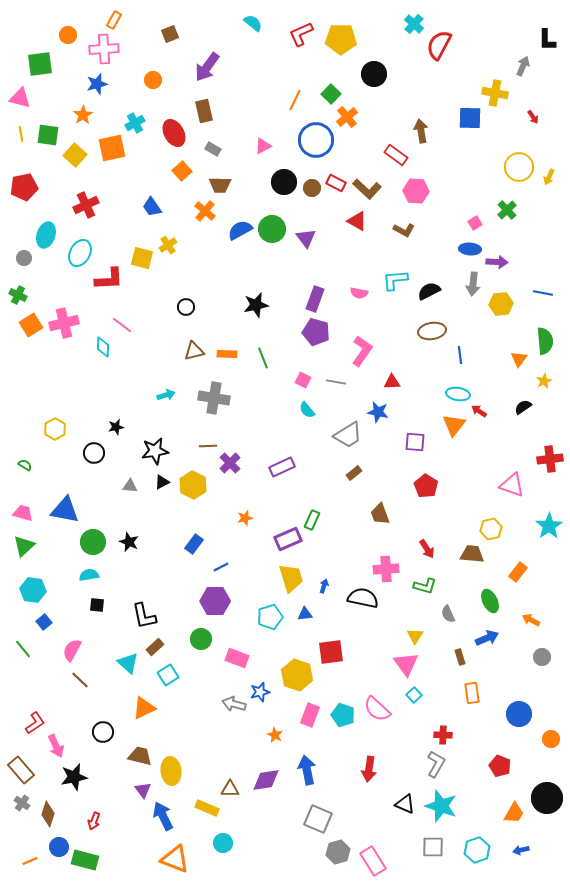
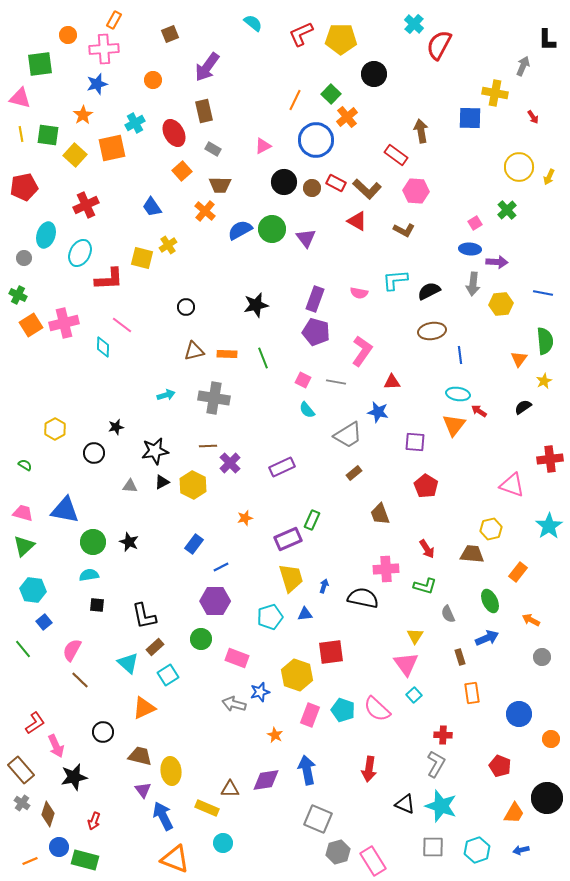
cyan pentagon at (343, 715): moved 5 px up
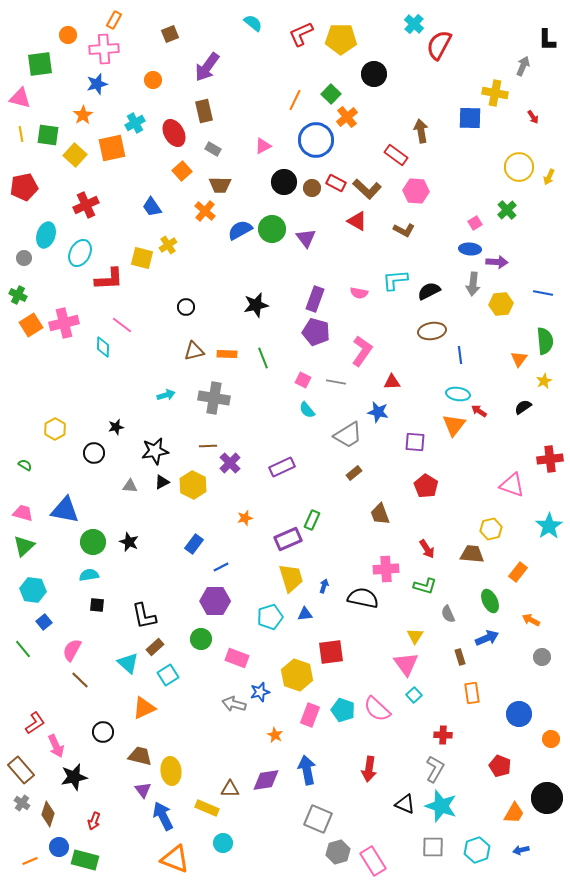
gray L-shape at (436, 764): moved 1 px left, 5 px down
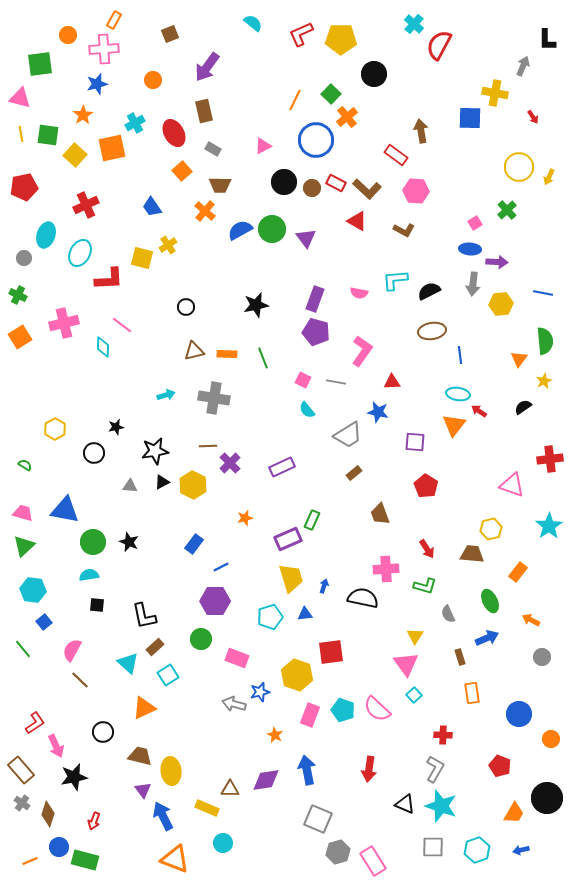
orange square at (31, 325): moved 11 px left, 12 px down
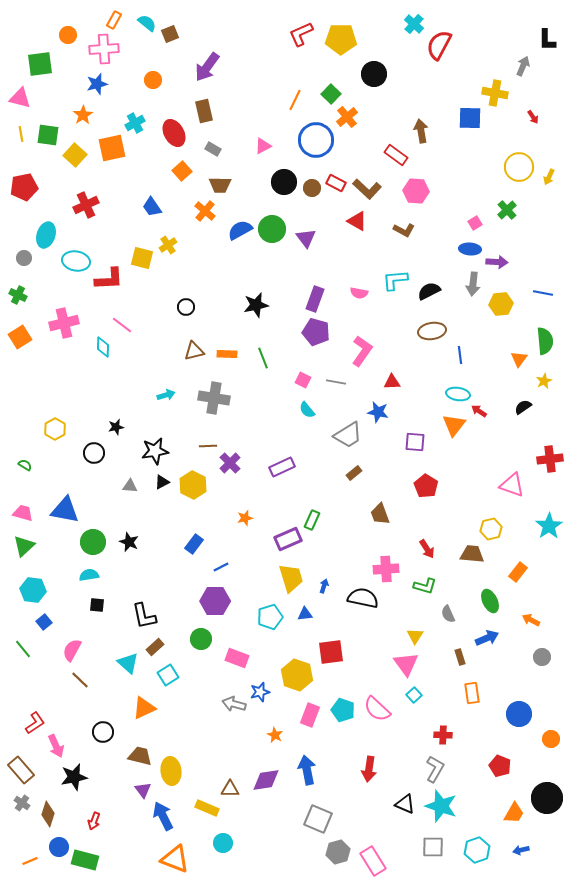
cyan semicircle at (253, 23): moved 106 px left
cyan ellipse at (80, 253): moved 4 px left, 8 px down; rotated 72 degrees clockwise
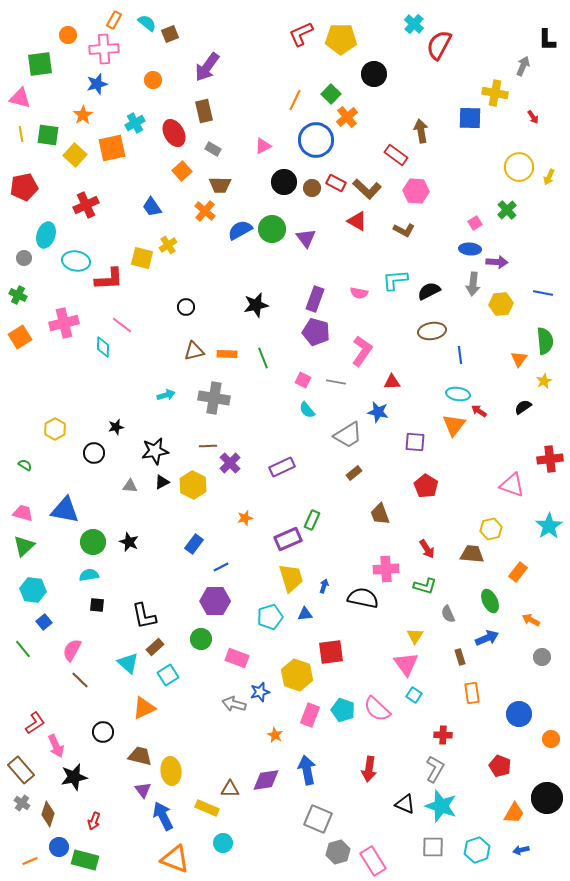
cyan square at (414, 695): rotated 14 degrees counterclockwise
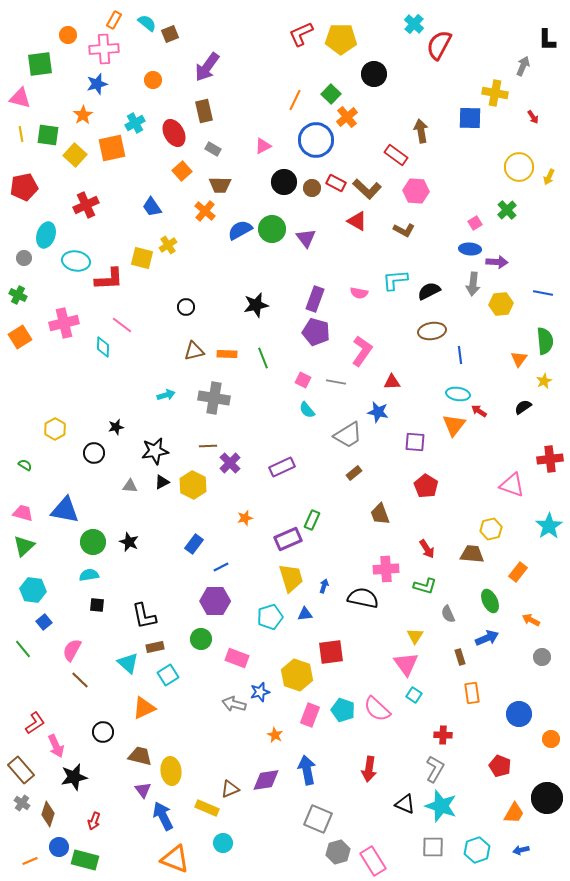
brown rectangle at (155, 647): rotated 30 degrees clockwise
brown triangle at (230, 789): rotated 24 degrees counterclockwise
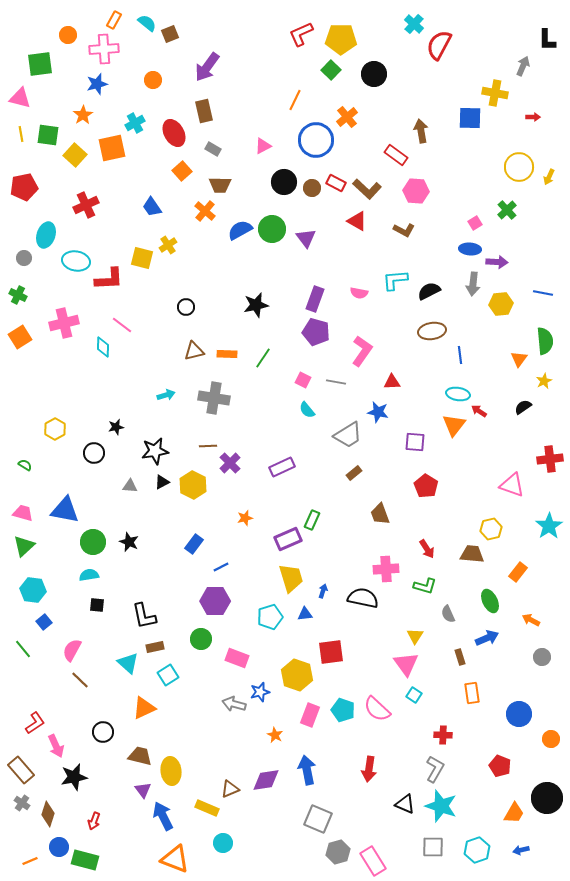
green square at (331, 94): moved 24 px up
red arrow at (533, 117): rotated 56 degrees counterclockwise
green line at (263, 358): rotated 55 degrees clockwise
blue arrow at (324, 586): moved 1 px left, 5 px down
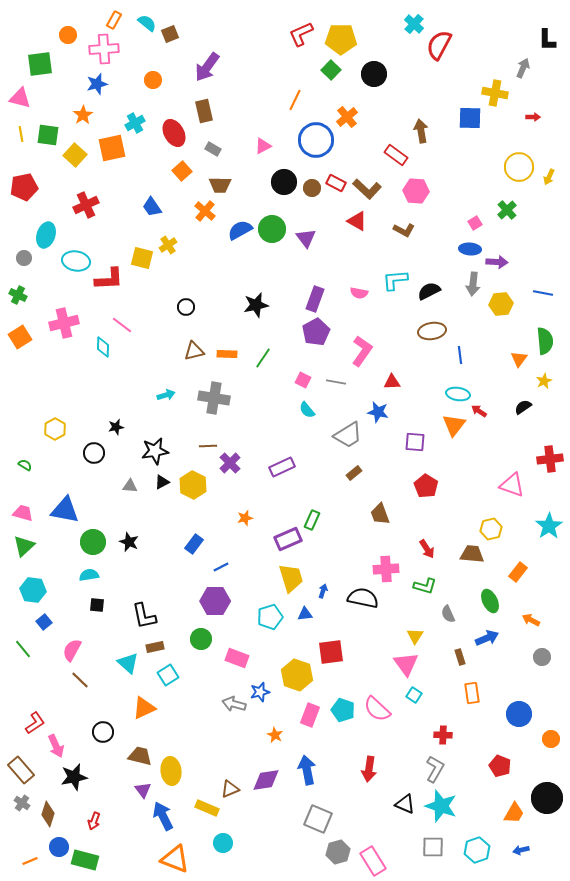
gray arrow at (523, 66): moved 2 px down
purple pentagon at (316, 332): rotated 28 degrees clockwise
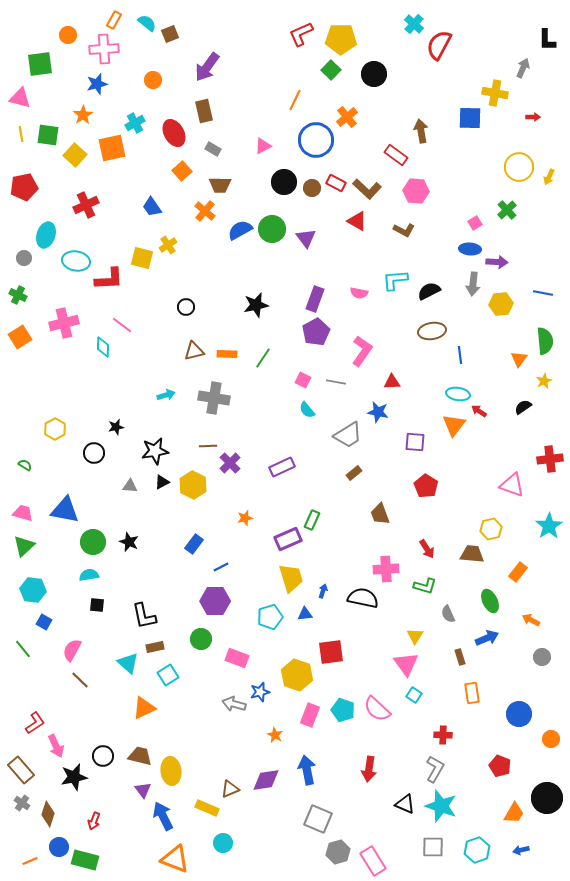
blue square at (44, 622): rotated 21 degrees counterclockwise
black circle at (103, 732): moved 24 px down
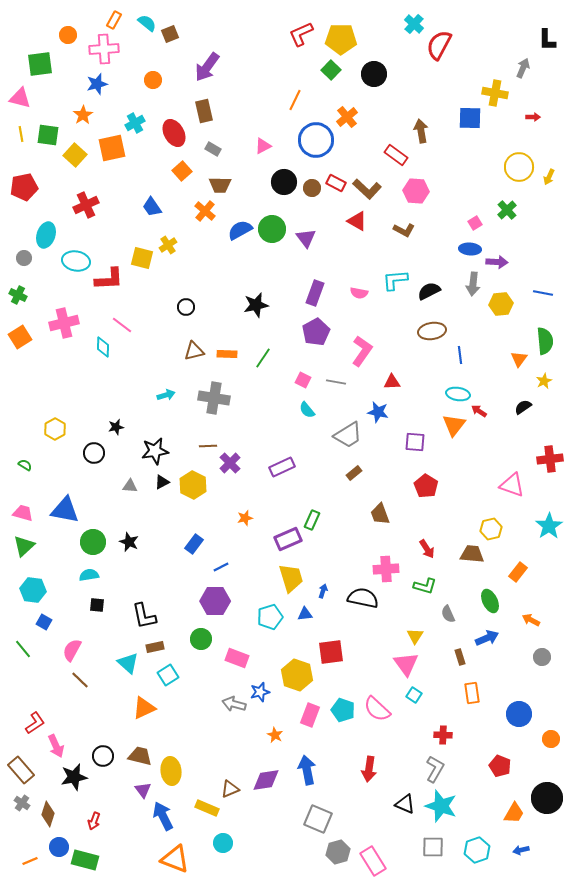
purple rectangle at (315, 299): moved 6 px up
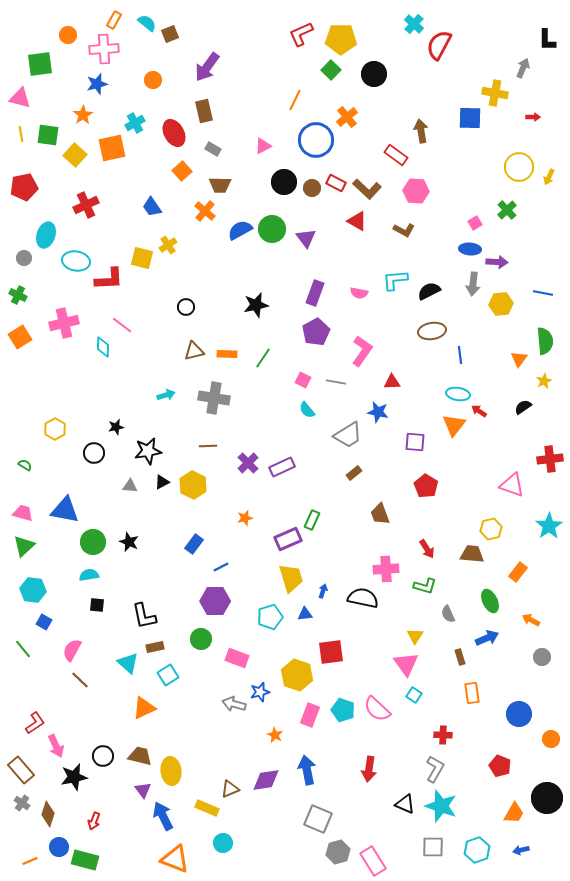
black star at (155, 451): moved 7 px left
purple cross at (230, 463): moved 18 px right
